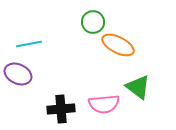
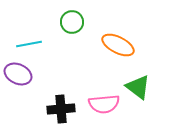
green circle: moved 21 px left
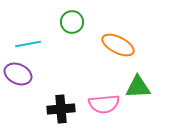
cyan line: moved 1 px left
green triangle: rotated 40 degrees counterclockwise
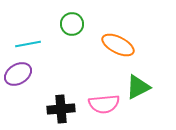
green circle: moved 2 px down
purple ellipse: rotated 56 degrees counterclockwise
green triangle: rotated 24 degrees counterclockwise
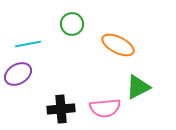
pink semicircle: moved 1 px right, 4 px down
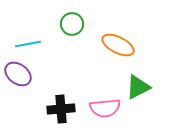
purple ellipse: rotated 68 degrees clockwise
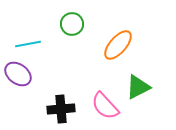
orange ellipse: rotated 76 degrees counterclockwise
pink semicircle: moved 2 px up; rotated 52 degrees clockwise
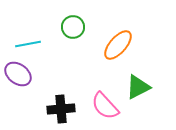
green circle: moved 1 px right, 3 px down
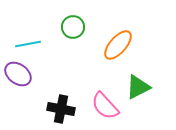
black cross: rotated 16 degrees clockwise
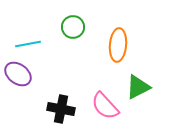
orange ellipse: rotated 36 degrees counterclockwise
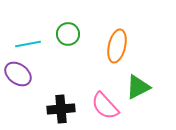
green circle: moved 5 px left, 7 px down
orange ellipse: moved 1 px left, 1 px down; rotated 8 degrees clockwise
black cross: rotated 16 degrees counterclockwise
